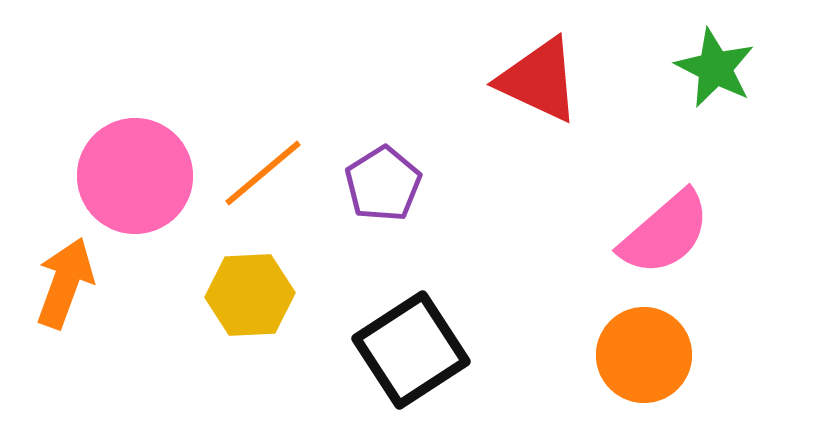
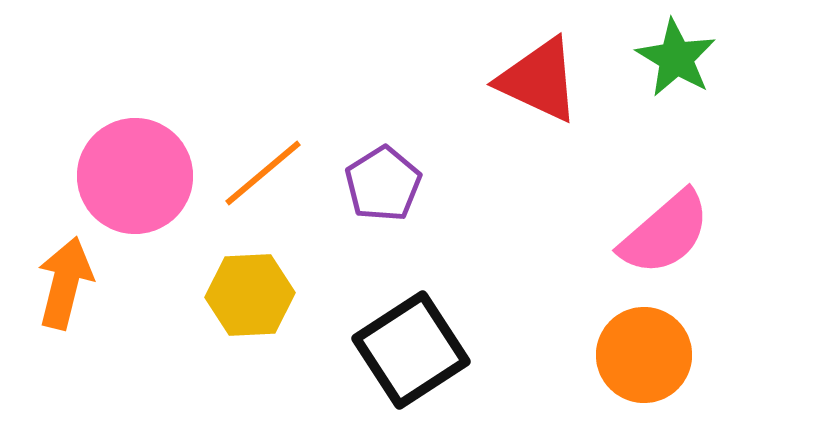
green star: moved 39 px left, 10 px up; rotated 4 degrees clockwise
orange arrow: rotated 6 degrees counterclockwise
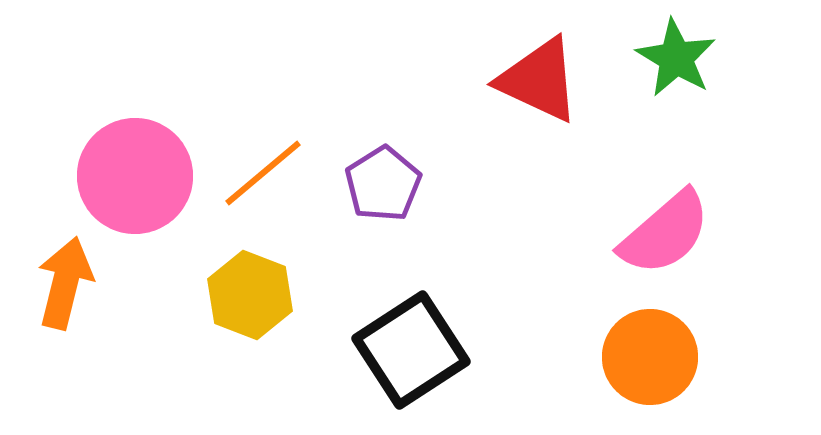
yellow hexagon: rotated 24 degrees clockwise
orange circle: moved 6 px right, 2 px down
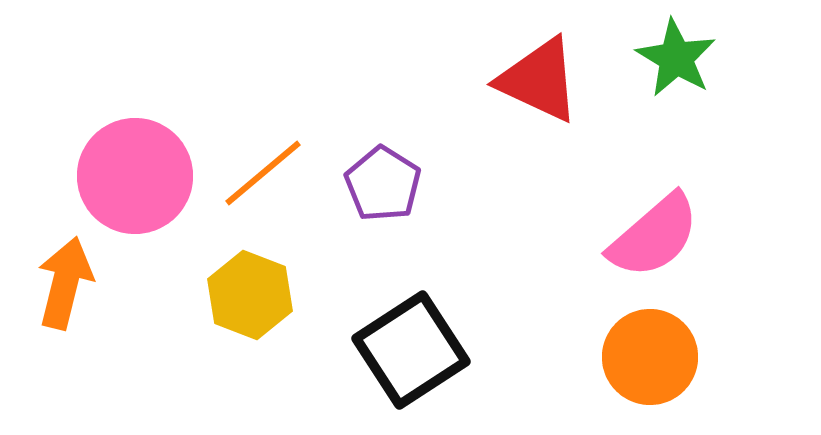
purple pentagon: rotated 8 degrees counterclockwise
pink semicircle: moved 11 px left, 3 px down
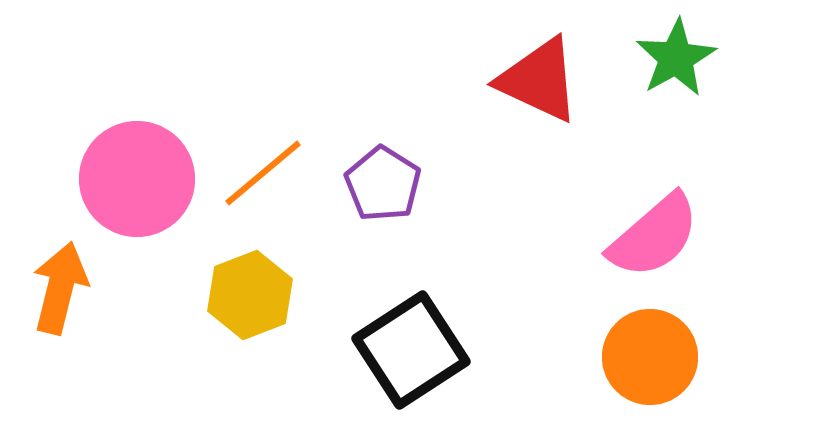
green star: rotated 12 degrees clockwise
pink circle: moved 2 px right, 3 px down
orange arrow: moved 5 px left, 5 px down
yellow hexagon: rotated 18 degrees clockwise
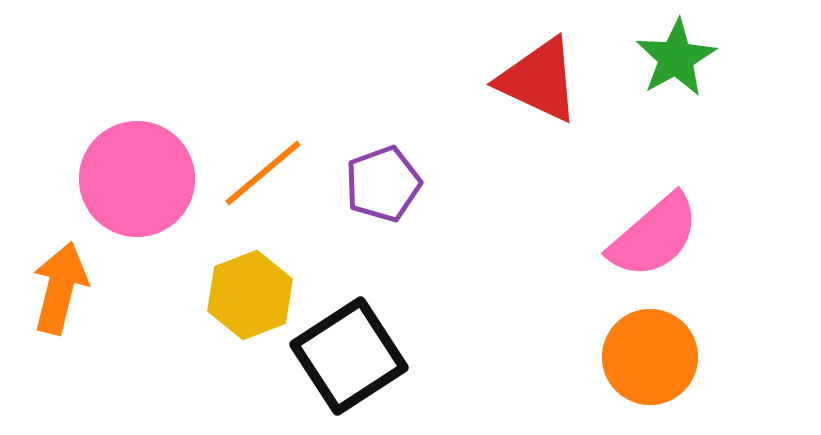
purple pentagon: rotated 20 degrees clockwise
black square: moved 62 px left, 6 px down
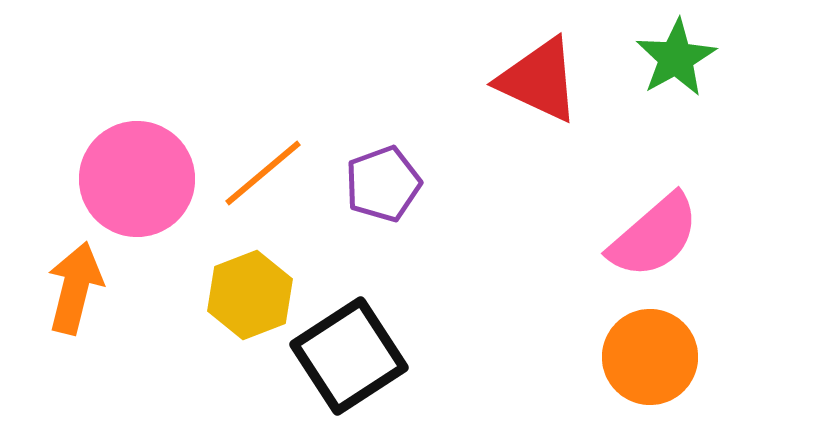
orange arrow: moved 15 px right
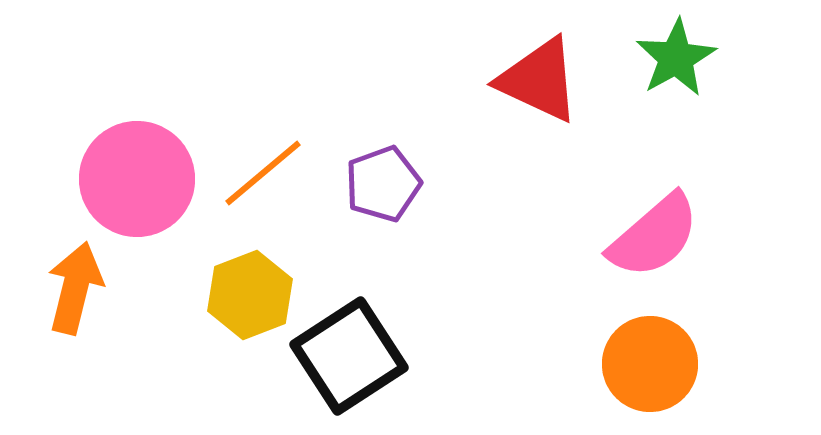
orange circle: moved 7 px down
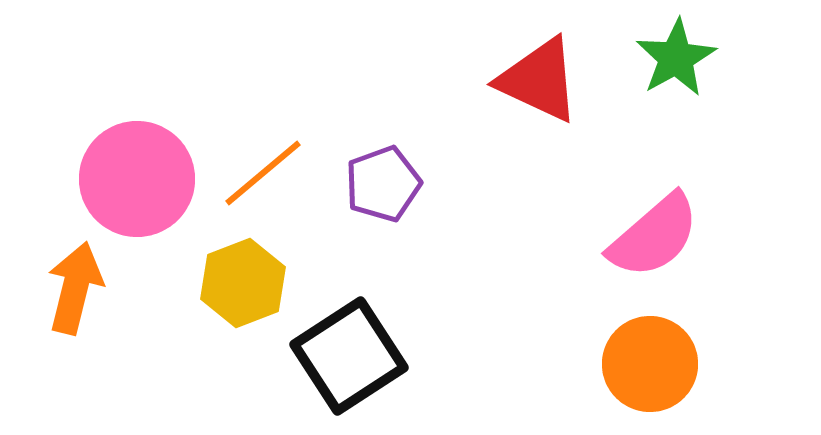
yellow hexagon: moved 7 px left, 12 px up
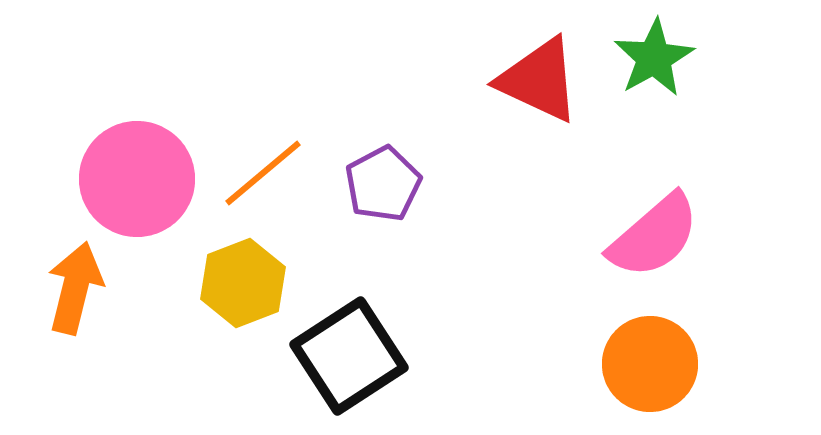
green star: moved 22 px left
purple pentagon: rotated 8 degrees counterclockwise
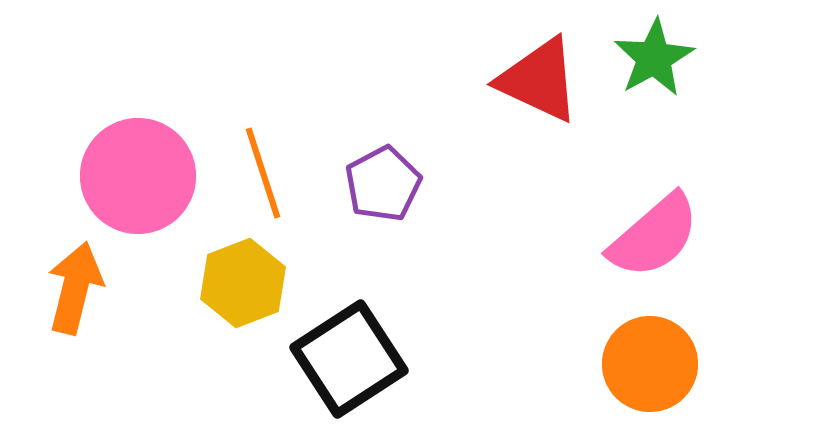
orange line: rotated 68 degrees counterclockwise
pink circle: moved 1 px right, 3 px up
black square: moved 3 px down
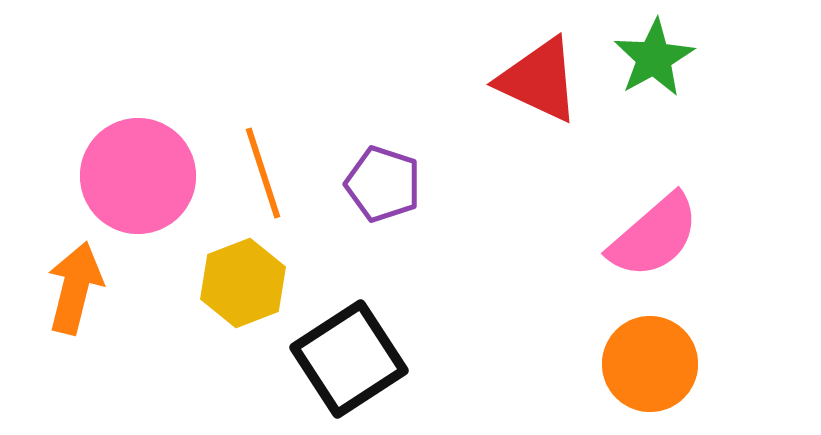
purple pentagon: rotated 26 degrees counterclockwise
